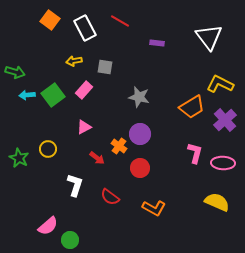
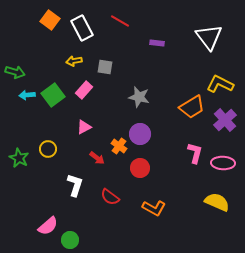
white rectangle: moved 3 px left
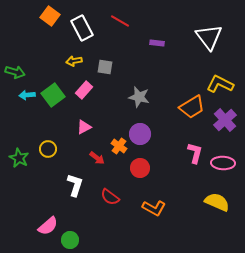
orange square: moved 4 px up
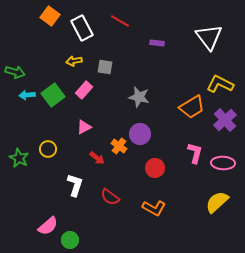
red circle: moved 15 px right
yellow semicircle: rotated 65 degrees counterclockwise
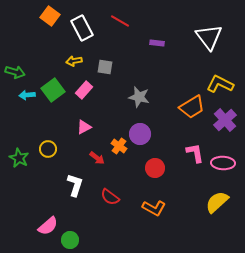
green square: moved 5 px up
pink L-shape: rotated 25 degrees counterclockwise
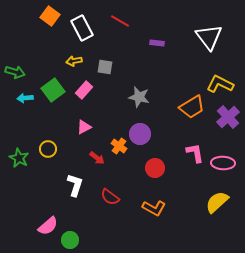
cyan arrow: moved 2 px left, 3 px down
purple cross: moved 3 px right, 3 px up
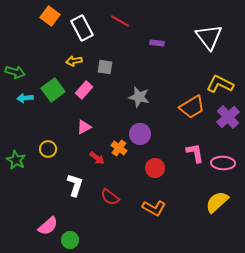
orange cross: moved 2 px down
green star: moved 3 px left, 2 px down
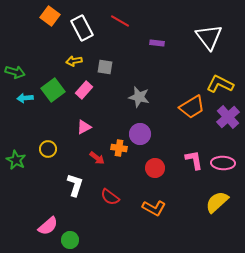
orange cross: rotated 28 degrees counterclockwise
pink L-shape: moved 1 px left, 7 px down
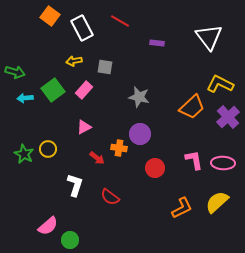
orange trapezoid: rotated 12 degrees counterclockwise
green star: moved 8 px right, 6 px up
orange L-shape: moved 28 px right; rotated 55 degrees counterclockwise
